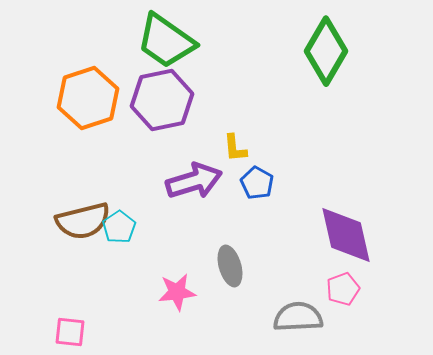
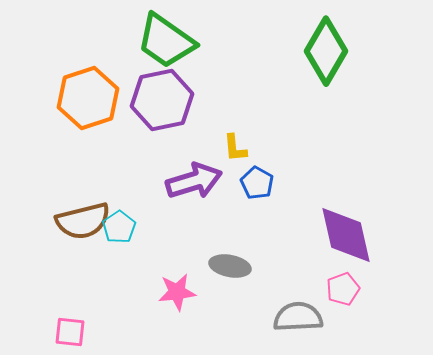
gray ellipse: rotated 63 degrees counterclockwise
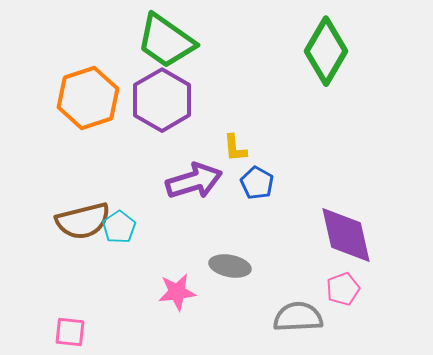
purple hexagon: rotated 18 degrees counterclockwise
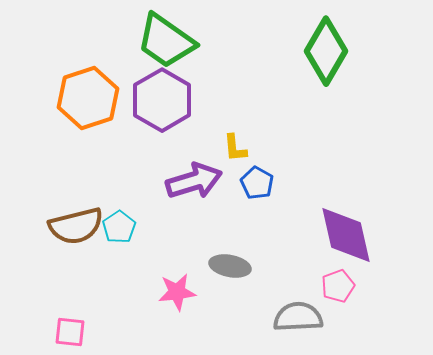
brown semicircle: moved 7 px left, 5 px down
pink pentagon: moved 5 px left, 3 px up
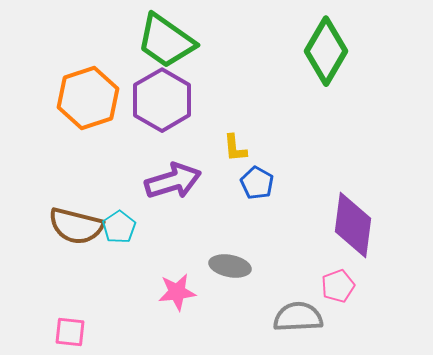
purple arrow: moved 21 px left
brown semicircle: rotated 28 degrees clockwise
purple diamond: moved 7 px right, 10 px up; rotated 20 degrees clockwise
